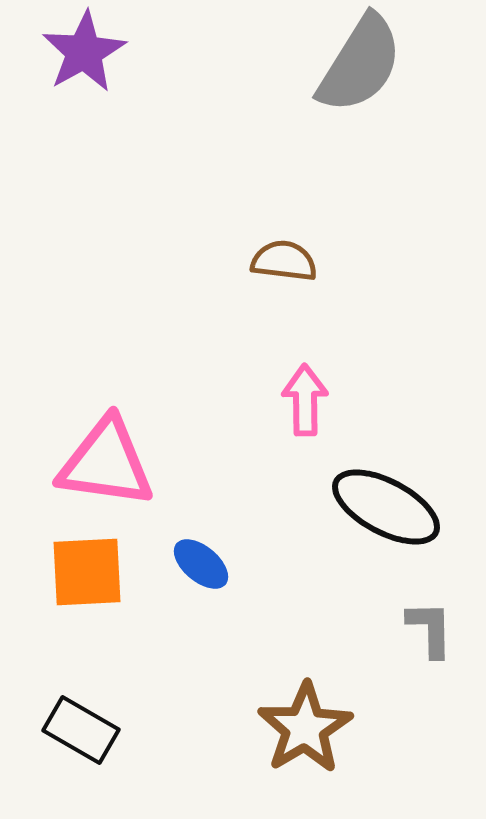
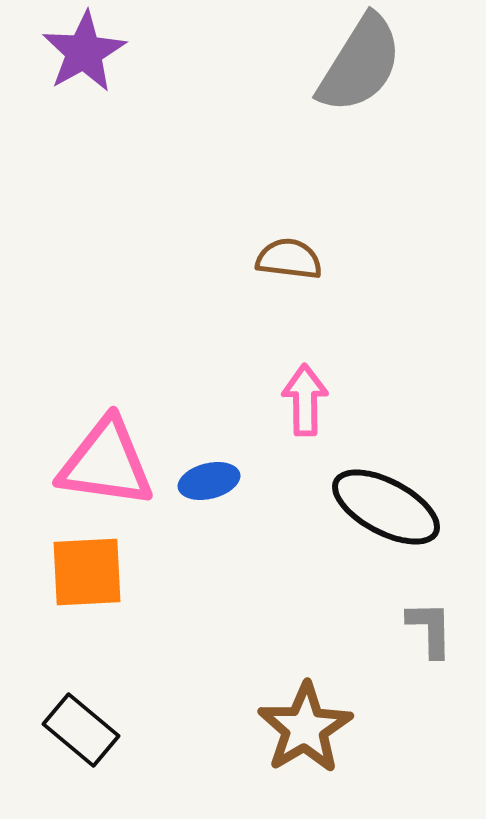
brown semicircle: moved 5 px right, 2 px up
blue ellipse: moved 8 px right, 83 px up; rotated 54 degrees counterclockwise
black rectangle: rotated 10 degrees clockwise
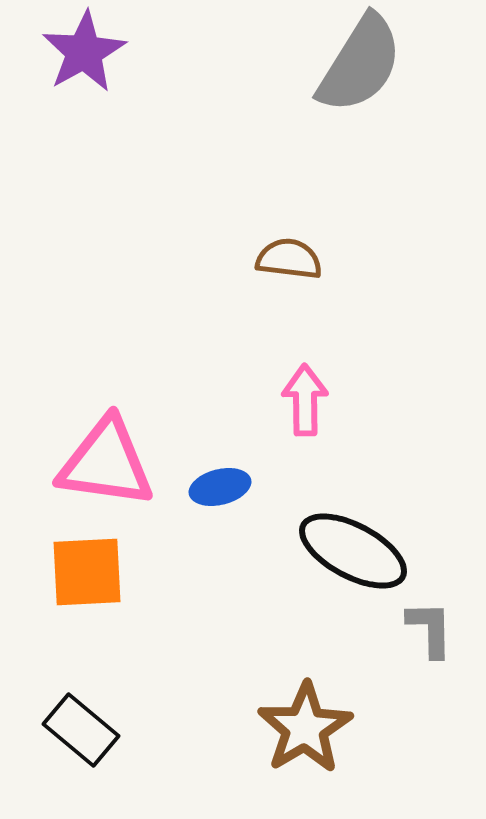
blue ellipse: moved 11 px right, 6 px down
black ellipse: moved 33 px left, 44 px down
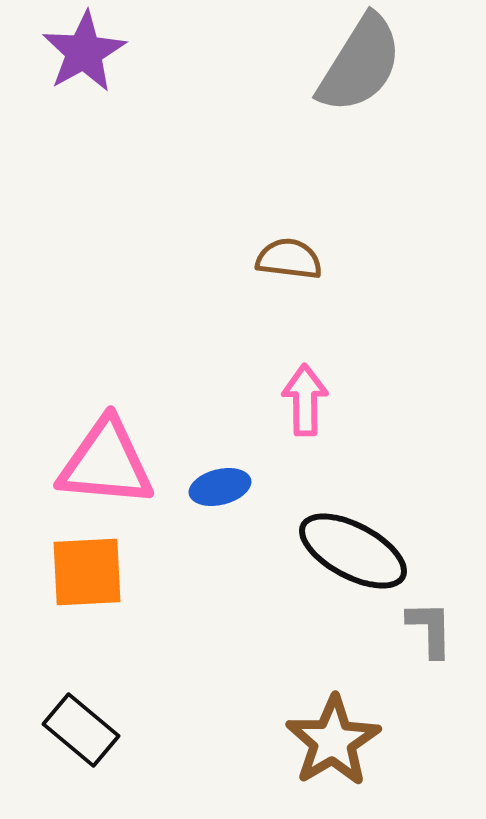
pink triangle: rotated 3 degrees counterclockwise
brown star: moved 28 px right, 13 px down
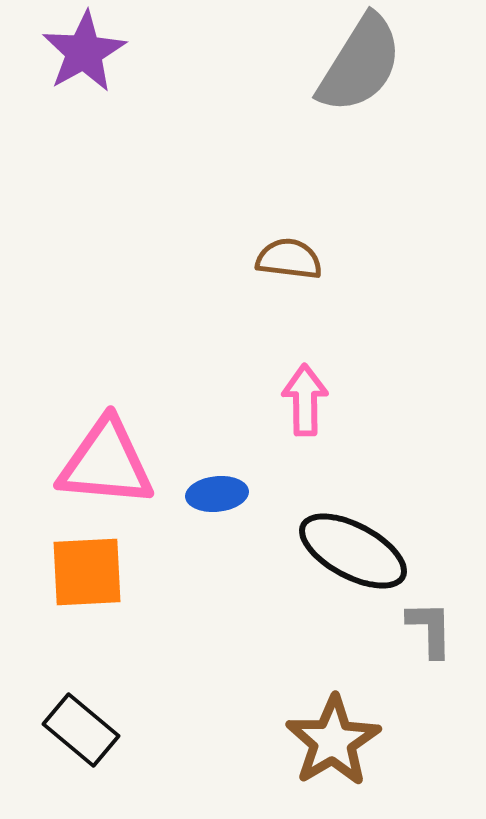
blue ellipse: moved 3 px left, 7 px down; rotated 8 degrees clockwise
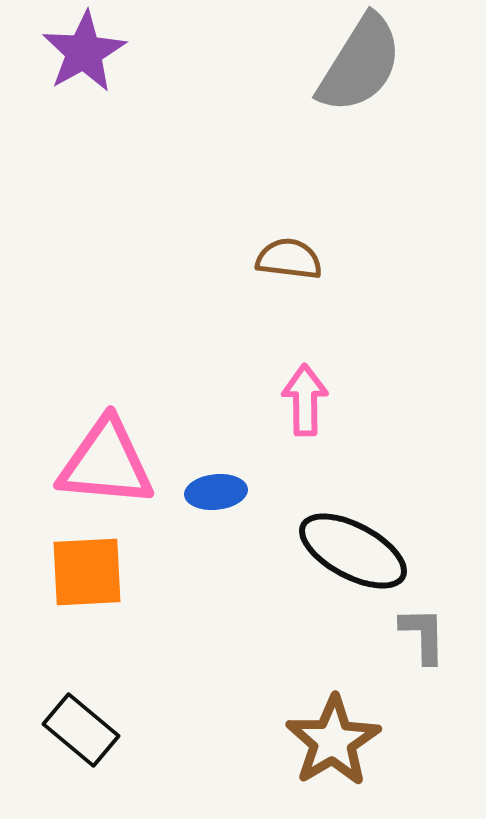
blue ellipse: moved 1 px left, 2 px up
gray L-shape: moved 7 px left, 6 px down
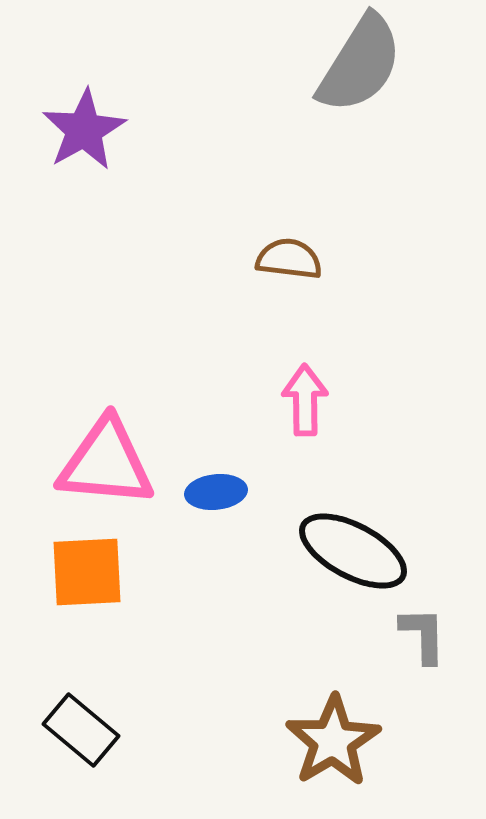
purple star: moved 78 px down
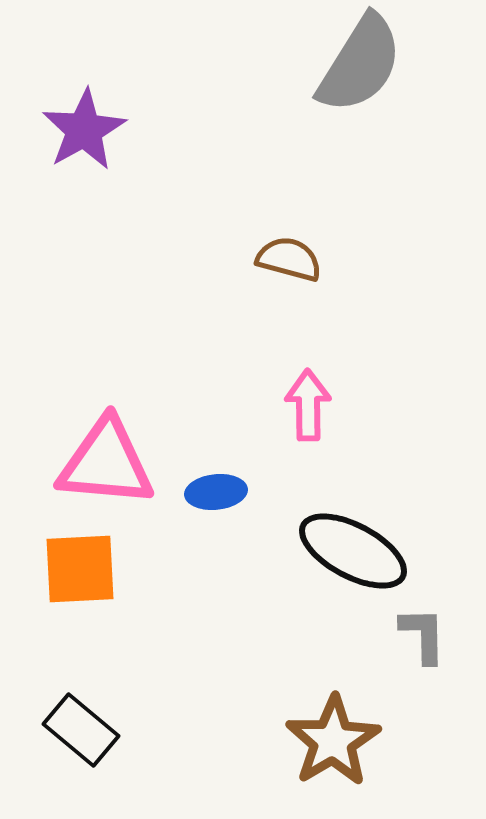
brown semicircle: rotated 8 degrees clockwise
pink arrow: moved 3 px right, 5 px down
orange square: moved 7 px left, 3 px up
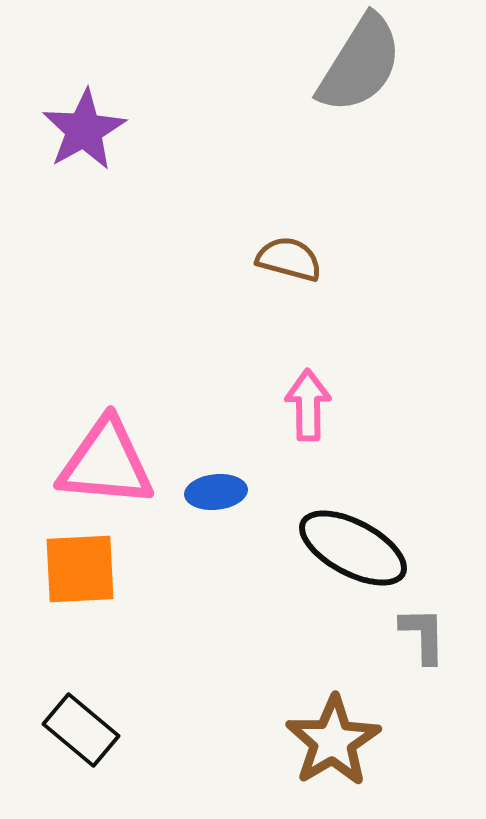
black ellipse: moved 3 px up
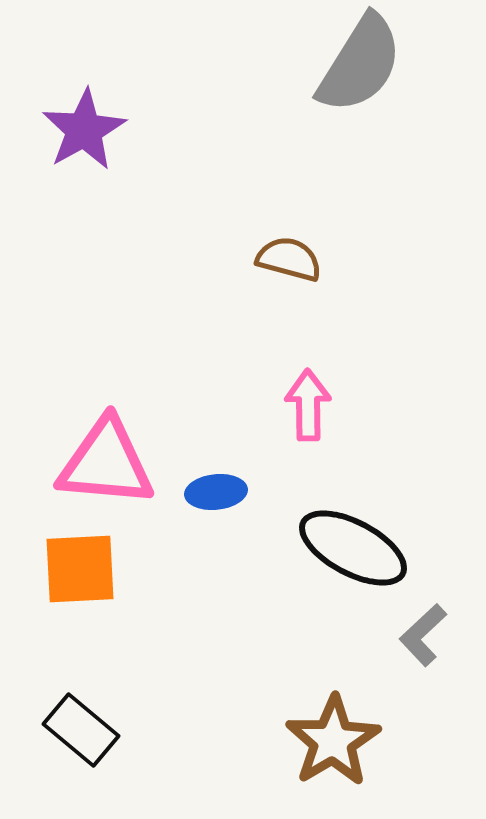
gray L-shape: rotated 132 degrees counterclockwise
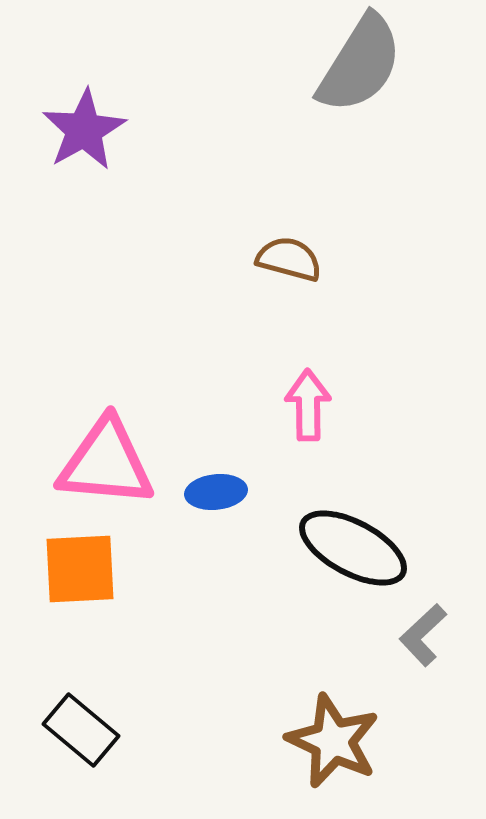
brown star: rotated 16 degrees counterclockwise
